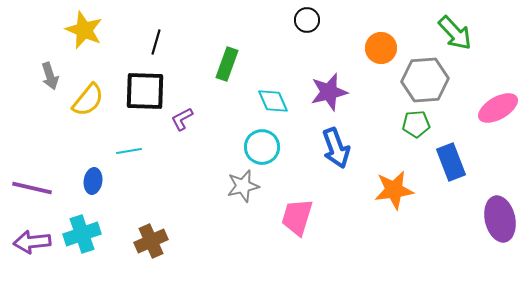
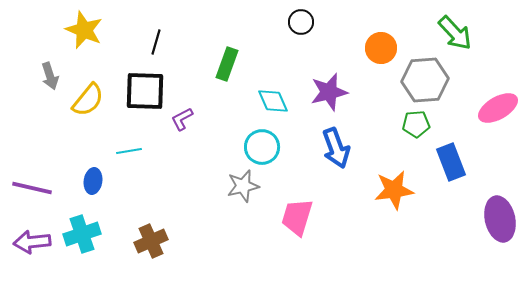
black circle: moved 6 px left, 2 px down
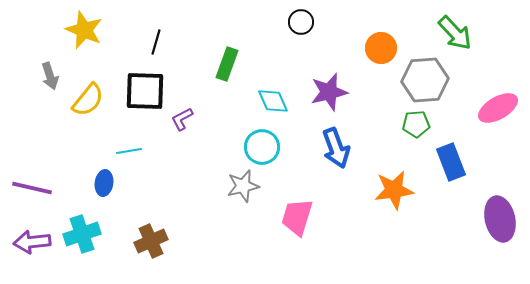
blue ellipse: moved 11 px right, 2 px down
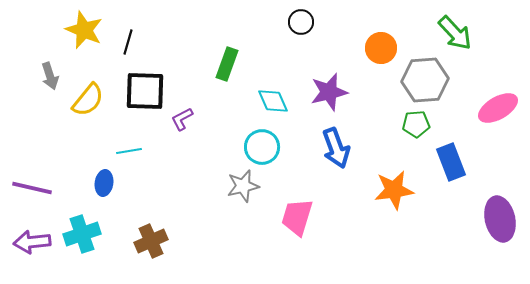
black line: moved 28 px left
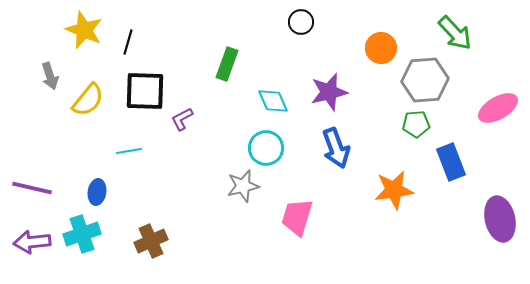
cyan circle: moved 4 px right, 1 px down
blue ellipse: moved 7 px left, 9 px down
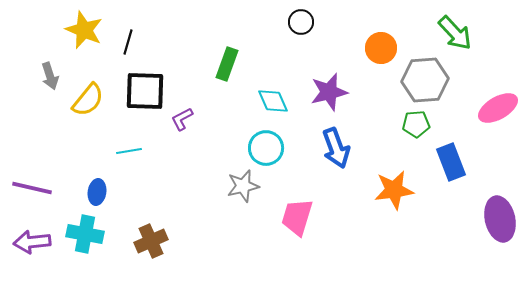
cyan cross: moved 3 px right; rotated 30 degrees clockwise
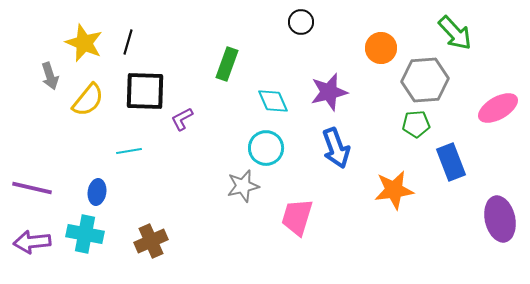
yellow star: moved 13 px down
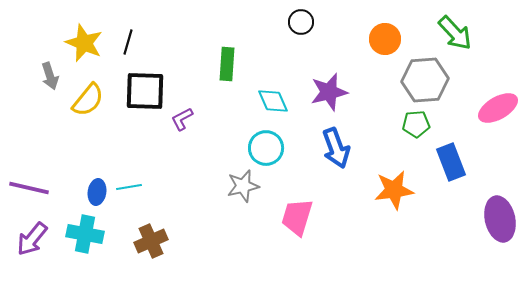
orange circle: moved 4 px right, 9 px up
green rectangle: rotated 16 degrees counterclockwise
cyan line: moved 36 px down
purple line: moved 3 px left
purple arrow: moved 3 px up; rotated 45 degrees counterclockwise
